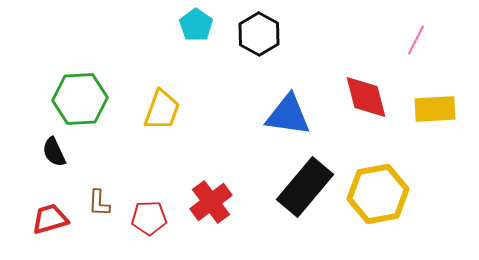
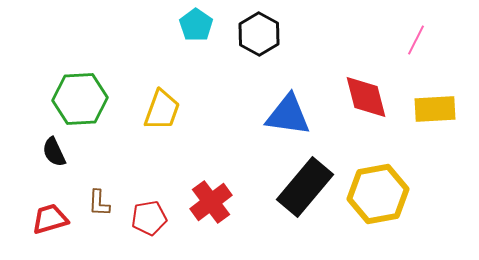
red pentagon: rotated 8 degrees counterclockwise
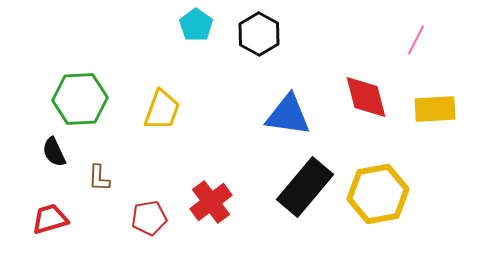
brown L-shape: moved 25 px up
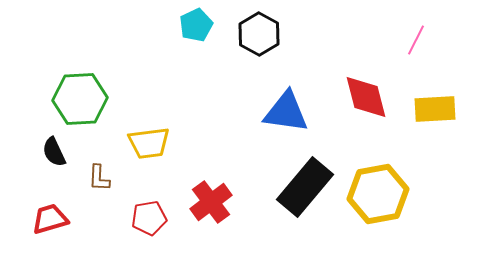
cyan pentagon: rotated 12 degrees clockwise
yellow trapezoid: moved 13 px left, 33 px down; rotated 63 degrees clockwise
blue triangle: moved 2 px left, 3 px up
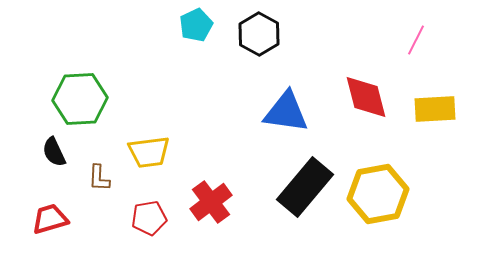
yellow trapezoid: moved 9 px down
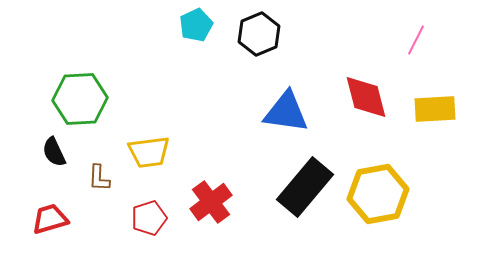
black hexagon: rotated 9 degrees clockwise
red pentagon: rotated 8 degrees counterclockwise
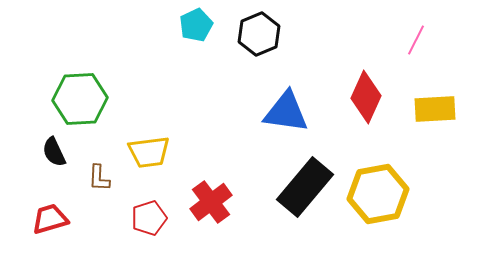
red diamond: rotated 39 degrees clockwise
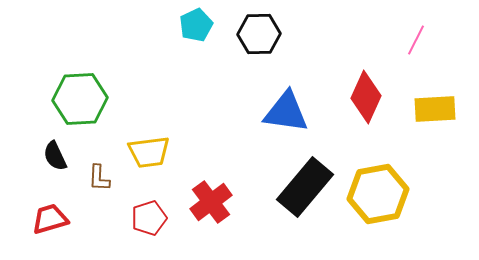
black hexagon: rotated 21 degrees clockwise
black semicircle: moved 1 px right, 4 px down
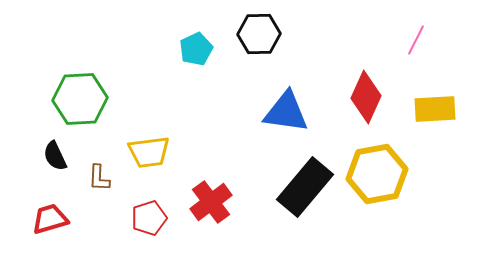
cyan pentagon: moved 24 px down
yellow hexagon: moved 1 px left, 20 px up
